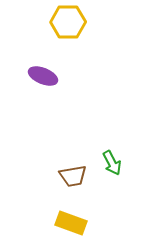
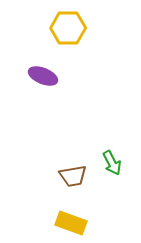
yellow hexagon: moved 6 px down
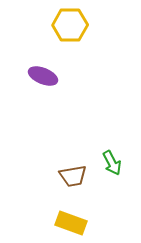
yellow hexagon: moved 2 px right, 3 px up
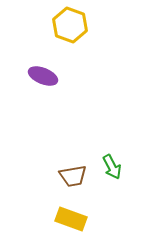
yellow hexagon: rotated 20 degrees clockwise
green arrow: moved 4 px down
yellow rectangle: moved 4 px up
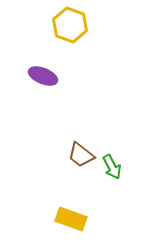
brown trapezoid: moved 8 px right, 21 px up; rotated 48 degrees clockwise
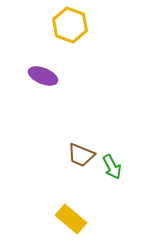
brown trapezoid: rotated 16 degrees counterclockwise
yellow rectangle: rotated 20 degrees clockwise
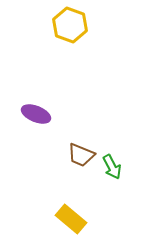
purple ellipse: moved 7 px left, 38 px down
